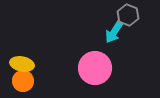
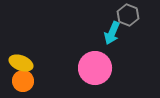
cyan arrow: moved 2 px left, 1 px down; rotated 10 degrees counterclockwise
yellow ellipse: moved 1 px left, 1 px up; rotated 10 degrees clockwise
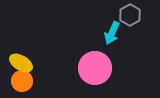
gray hexagon: moved 2 px right; rotated 10 degrees clockwise
yellow ellipse: rotated 10 degrees clockwise
orange circle: moved 1 px left
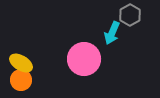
pink circle: moved 11 px left, 9 px up
orange circle: moved 1 px left, 1 px up
